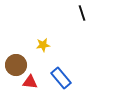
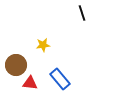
blue rectangle: moved 1 px left, 1 px down
red triangle: moved 1 px down
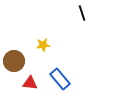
brown circle: moved 2 px left, 4 px up
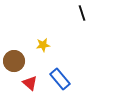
red triangle: rotated 35 degrees clockwise
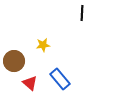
black line: rotated 21 degrees clockwise
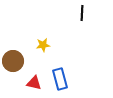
brown circle: moved 1 px left
blue rectangle: rotated 25 degrees clockwise
red triangle: moved 4 px right; rotated 28 degrees counterclockwise
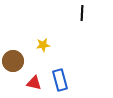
blue rectangle: moved 1 px down
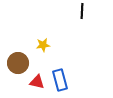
black line: moved 2 px up
brown circle: moved 5 px right, 2 px down
red triangle: moved 3 px right, 1 px up
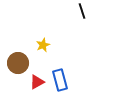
black line: rotated 21 degrees counterclockwise
yellow star: rotated 16 degrees counterclockwise
red triangle: rotated 42 degrees counterclockwise
